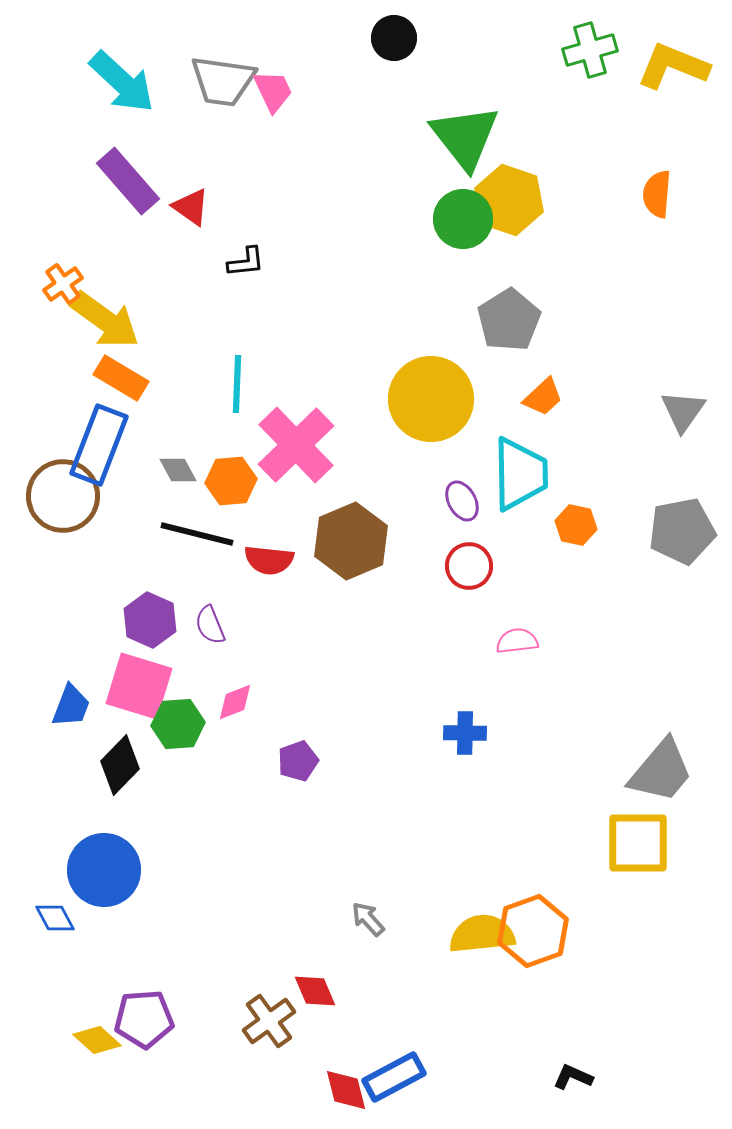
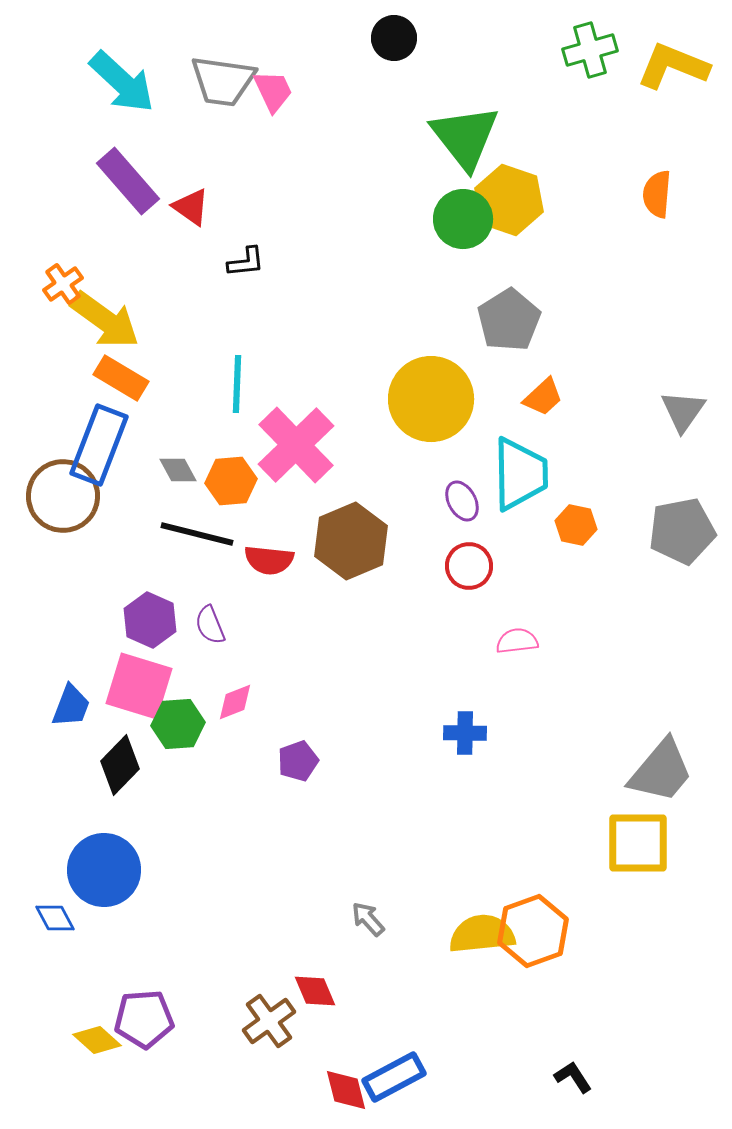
black L-shape at (573, 1077): rotated 33 degrees clockwise
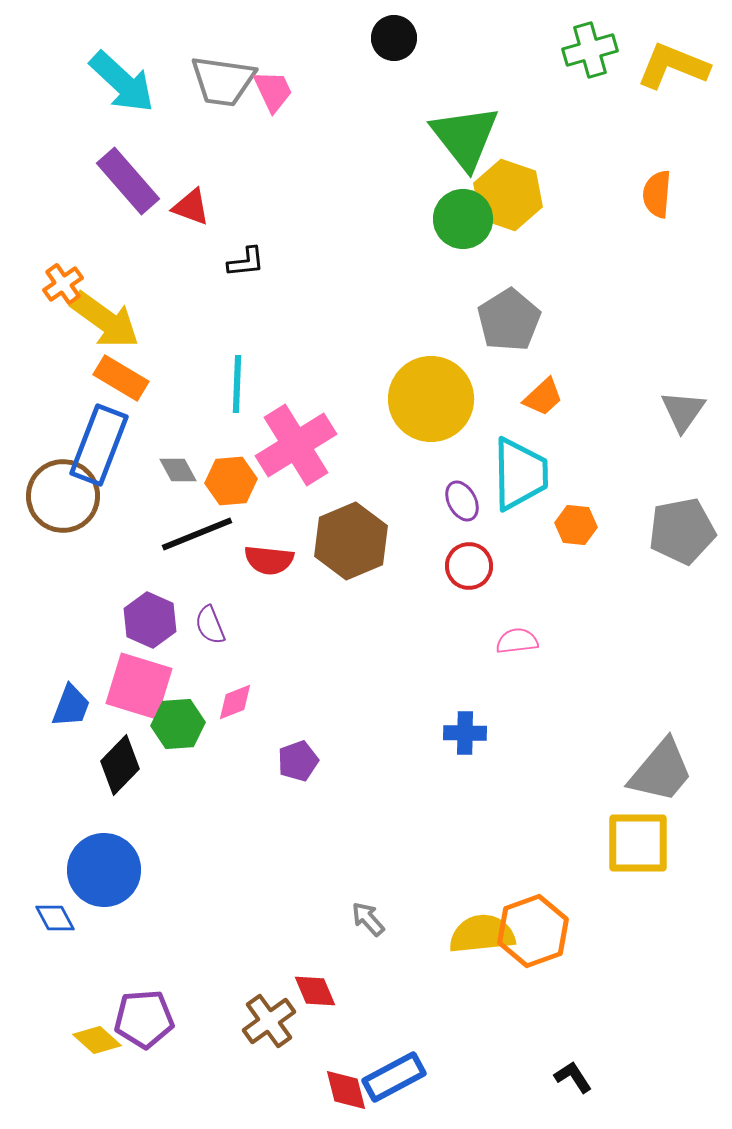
yellow hexagon at (509, 200): moved 1 px left, 5 px up
red triangle at (191, 207): rotated 15 degrees counterclockwise
pink cross at (296, 445): rotated 12 degrees clockwise
orange hexagon at (576, 525): rotated 6 degrees counterclockwise
black line at (197, 534): rotated 36 degrees counterclockwise
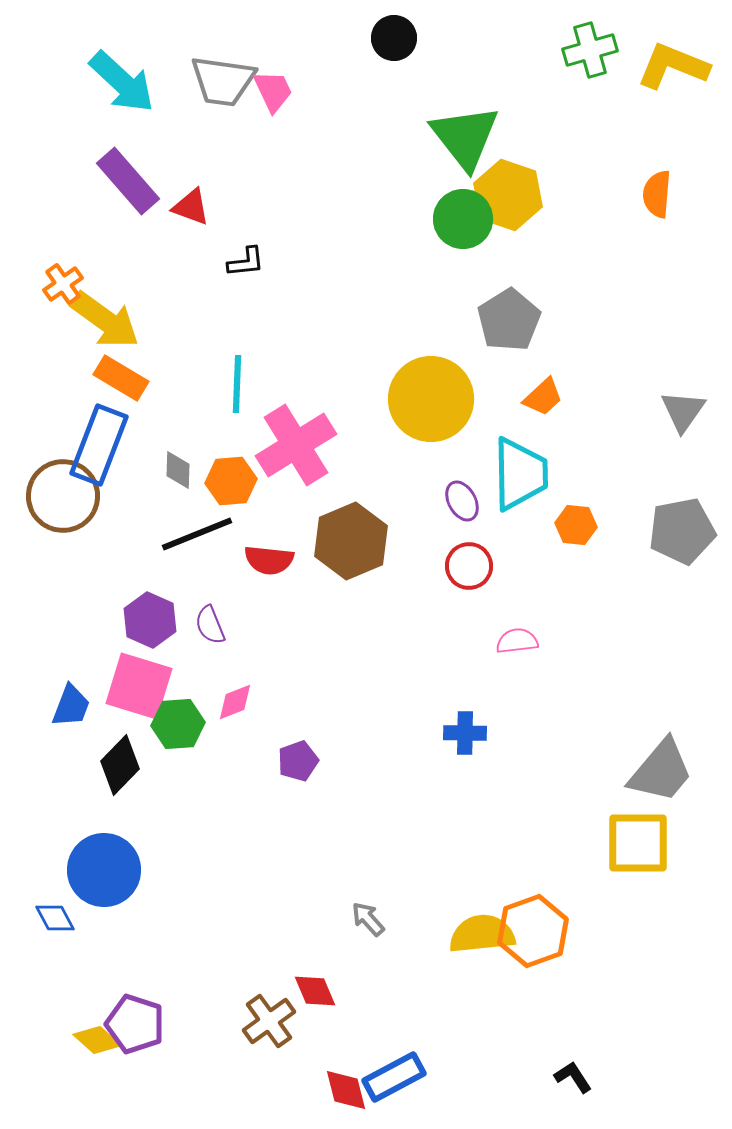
gray diamond at (178, 470): rotated 30 degrees clockwise
purple pentagon at (144, 1019): moved 9 px left, 5 px down; rotated 22 degrees clockwise
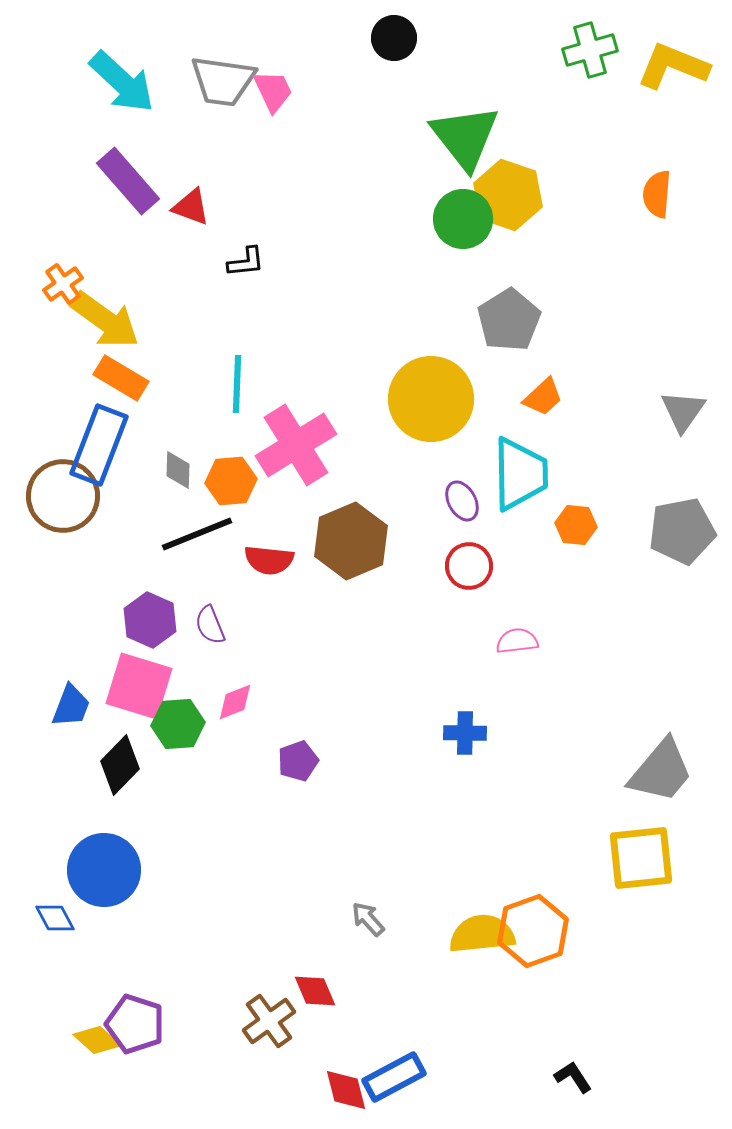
yellow square at (638, 843): moved 3 px right, 15 px down; rotated 6 degrees counterclockwise
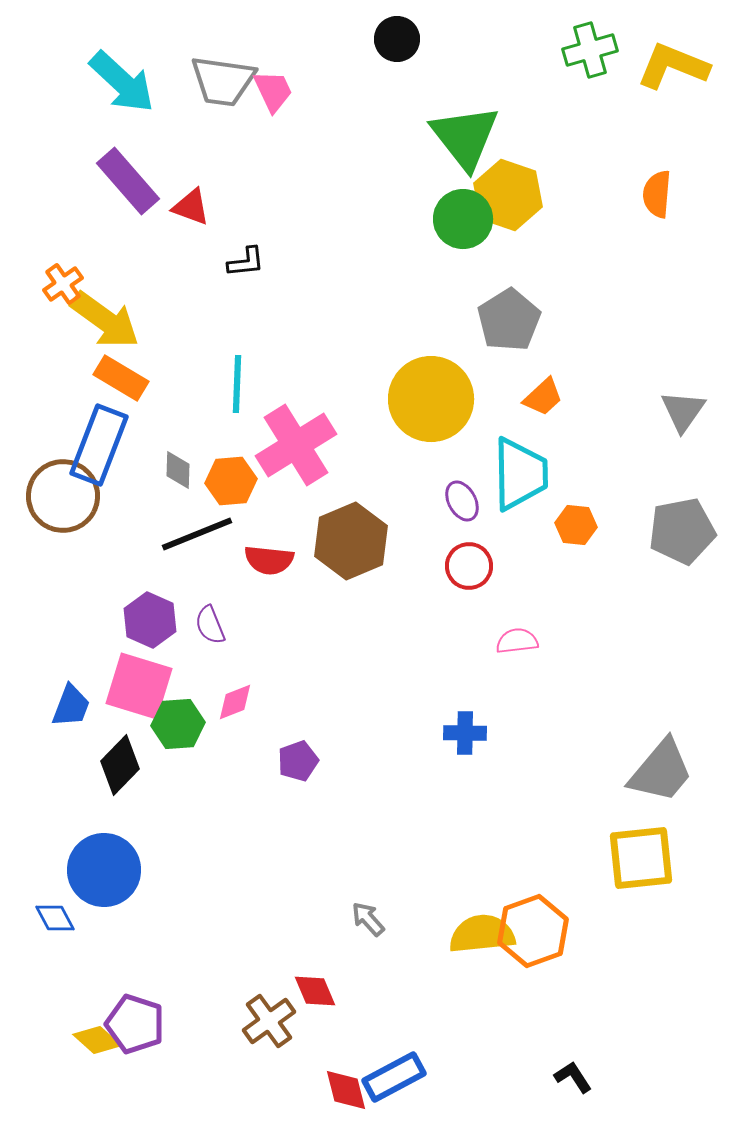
black circle at (394, 38): moved 3 px right, 1 px down
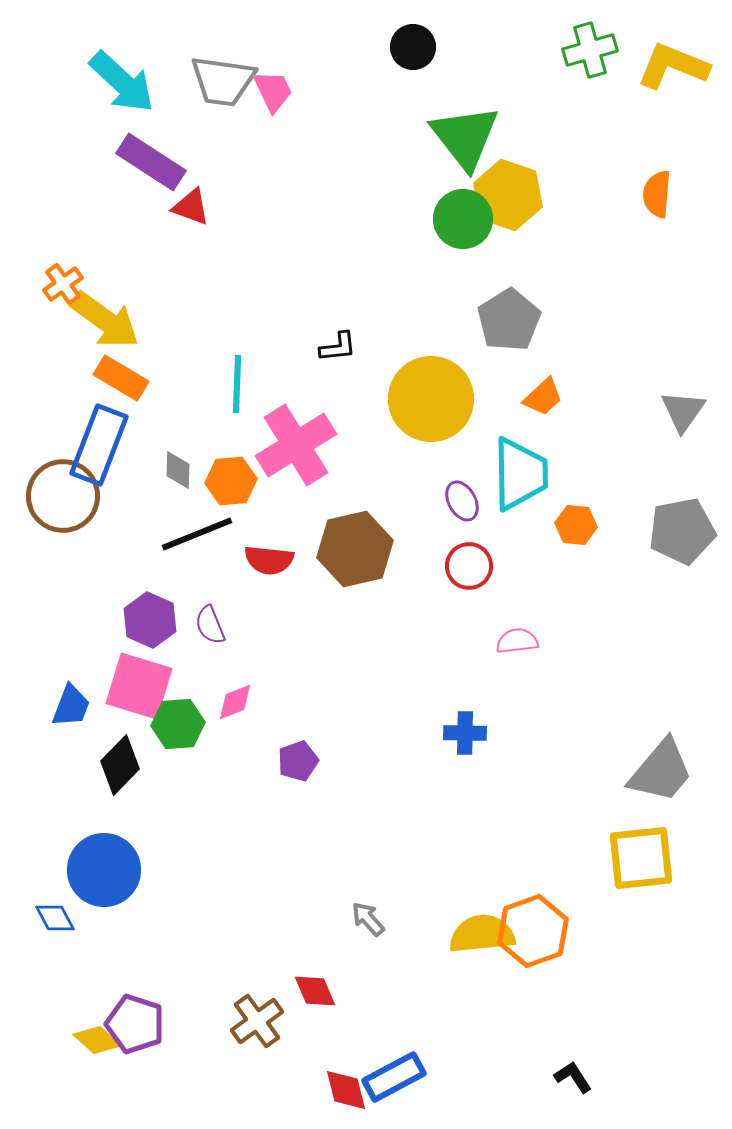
black circle at (397, 39): moved 16 px right, 8 px down
purple rectangle at (128, 181): moved 23 px right, 19 px up; rotated 16 degrees counterclockwise
black L-shape at (246, 262): moved 92 px right, 85 px down
brown hexagon at (351, 541): moved 4 px right, 8 px down; rotated 10 degrees clockwise
brown cross at (269, 1021): moved 12 px left
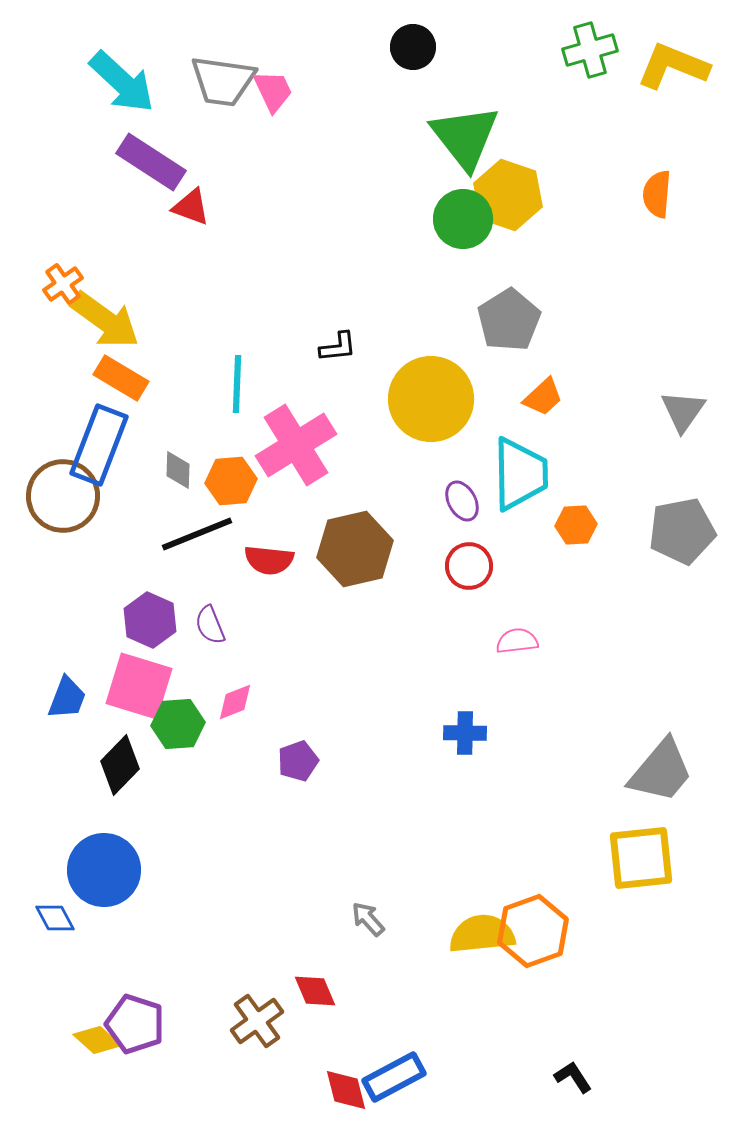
orange hexagon at (576, 525): rotated 9 degrees counterclockwise
blue trapezoid at (71, 706): moved 4 px left, 8 px up
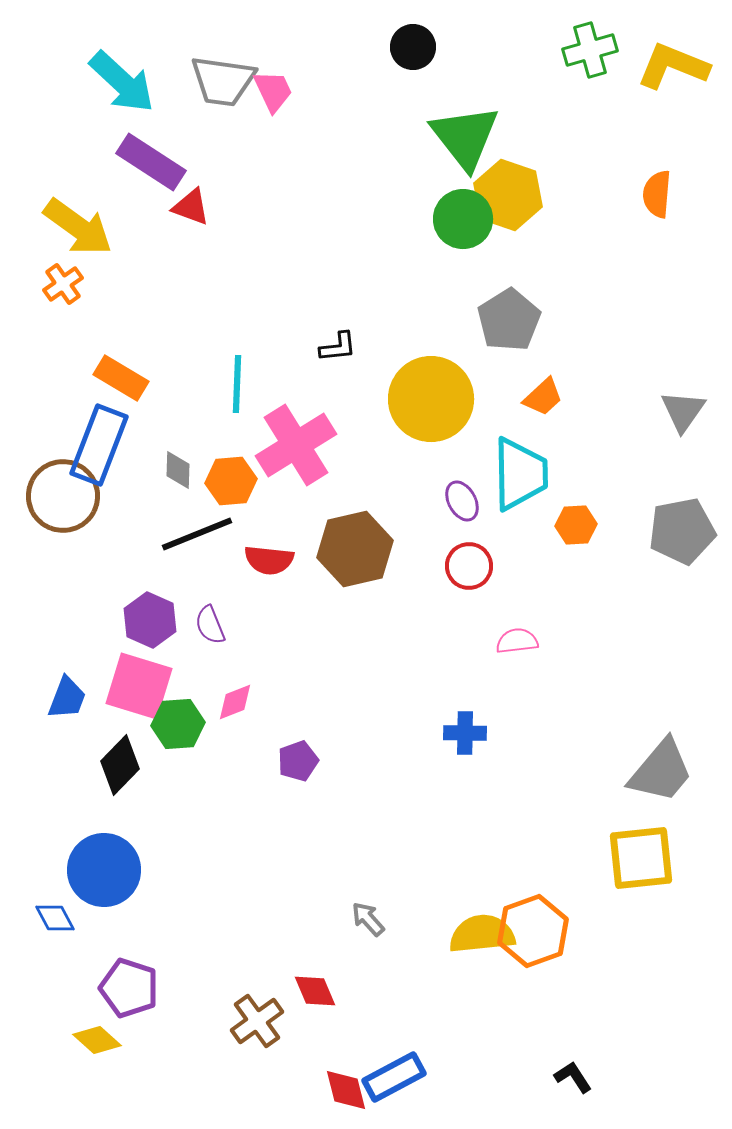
yellow arrow at (105, 320): moved 27 px left, 93 px up
purple pentagon at (135, 1024): moved 6 px left, 36 px up
